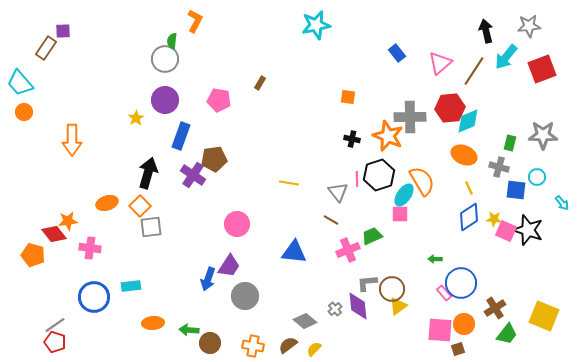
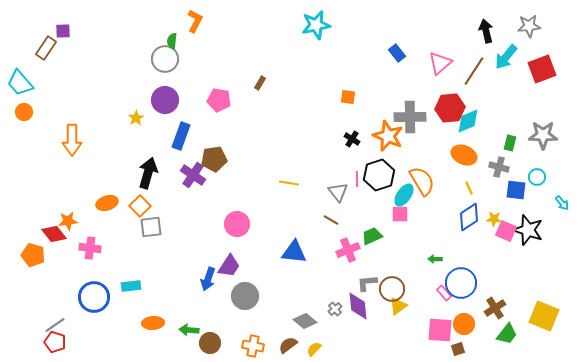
black cross at (352, 139): rotated 21 degrees clockwise
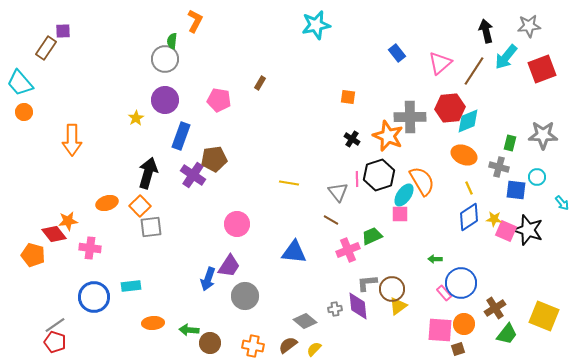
gray cross at (335, 309): rotated 32 degrees clockwise
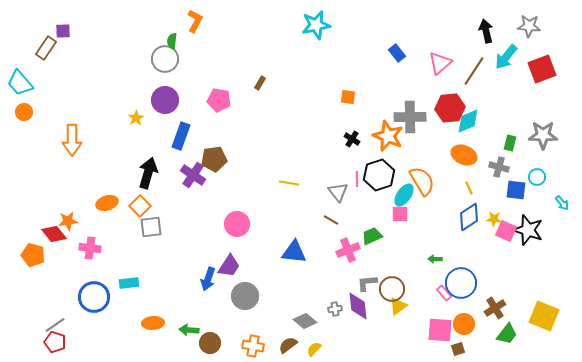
gray star at (529, 26): rotated 10 degrees clockwise
cyan rectangle at (131, 286): moved 2 px left, 3 px up
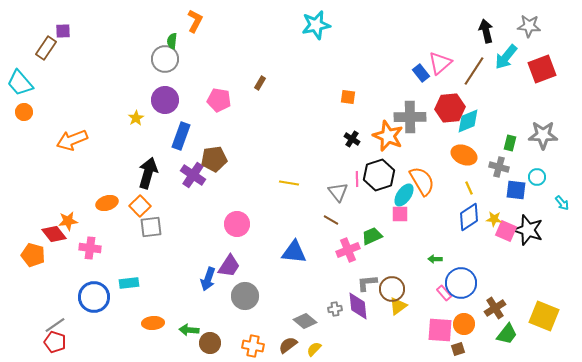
blue rectangle at (397, 53): moved 24 px right, 20 px down
orange arrow at (72, 140): rotated 68 degrees clockwise
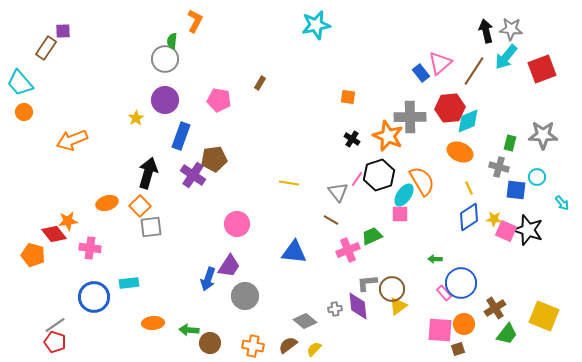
gray star at (529, 26): moved 18 px left, 3 px down
orange ellipse at (464, 155): moved 4 px left, 3 px up
pink line at (357, 179): rotated 35 degrees clockwise
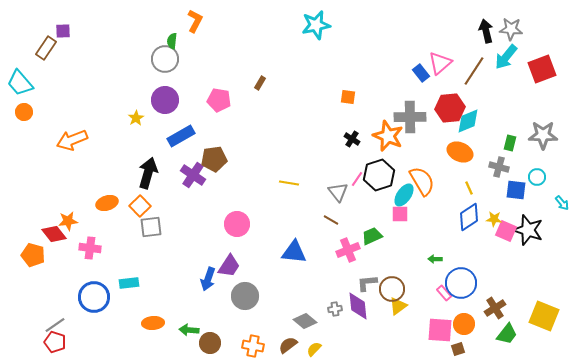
blue rectangle at (181, 136): rotated 40 degrees clockwise
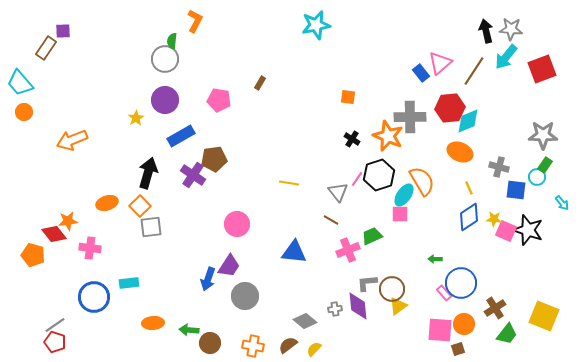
green rectangle at (510, 143): moved 35 px right, 22 px down; rotated 21 degrees clockwise
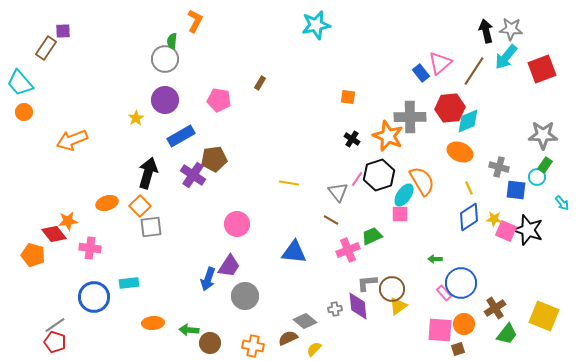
brown semicircle at (288, 345): moved 7 px up; rotated 12 degrees clockwise
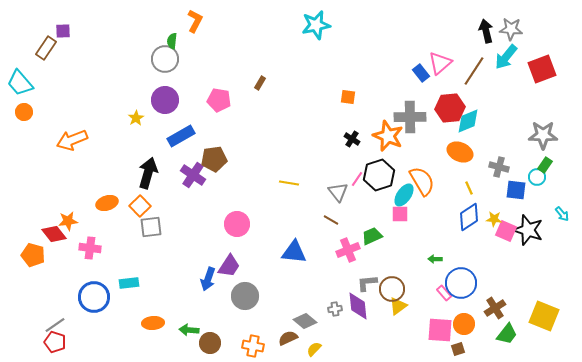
cyan arrow at (562, 203): moved 11 px down
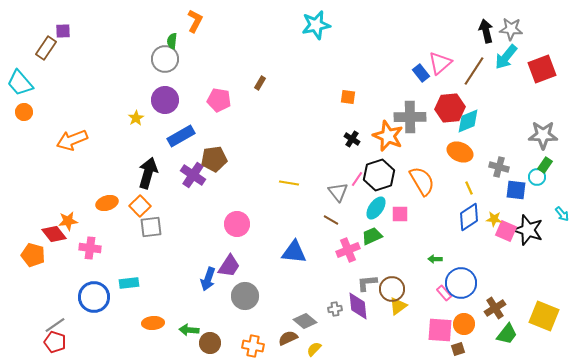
cyan ellipse at (404, 195): moved 28 px left, 13 px down
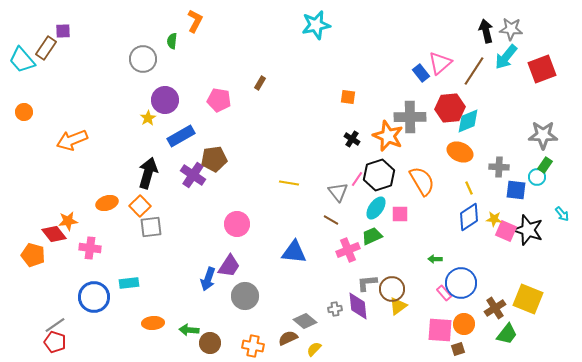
gray circle at (165, 59): moved 22 px left
cyan trapezoid at (20, 83): moved 2 px right, 23 px up
yellow star at (136, 118): moved 12 px right
gray cross at (499, 167): rotated 12 degrees counterclockwise
yellow square at (544, 316): moved 16 px left, 17 px up
